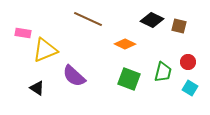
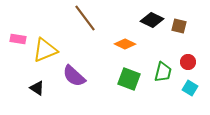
brown line: moved 3 px left, 1 px up; rotated 28 degrees clockwise
pink rectangle: moved 5 px left, 6 px down
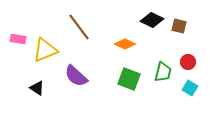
brown line: moved 6 px left, 9 px down
purple semicircle: moved 2 px right
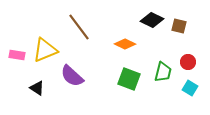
pink rectangle: moved 1 px left, 16 px down
purple semicircle: moved 4 px left
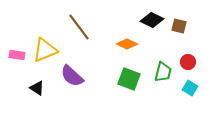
orange diamond: moved 2 px right
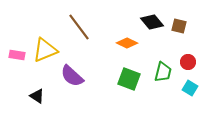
black diamond: moved 2 px down; rotated 25 degrees clockwise
orange diamond: moved 1 px up
black triangle: moved 8 px down
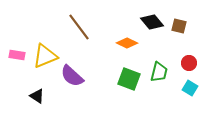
yellow triangle: moved 6 px down
red circle: moved 1 px right, 1 px down
green trapezoid: moved 4 px left
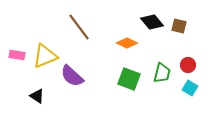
red circle: moved 1 px left, 2 px down
green trapezoid: moved 3 px right, 1 px down
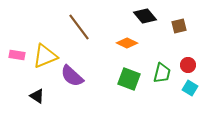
black diamond: moved 7 px left, 6 px up
brown square: rotated 28 degrees counterclockwise
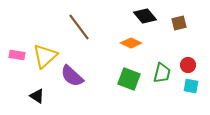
brown square: moved 3 px up
orange diamond: moved 4 px right
yellow triangle: rotated 20 degrees counterclockwise
cyan square: moved 1 px right, 2 px up; rotated 21 degrees counterclockwise
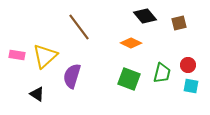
purple semicircle: rotated 65 degrees clockwise
black triangle: moved 2 px up
